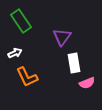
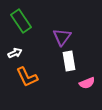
white rectangle: moved 5 px left, 2 px up
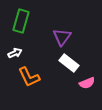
green rectangle: rotated 50 degrees clockwise
white rectangle: moved 2 px down; rotated 42 degrees counterclockwise
orange L-shape: moved 2 px right
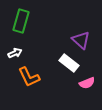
purple triangle: moved 19 px right, 3 px down; rotated 24 degrees counterclockwise
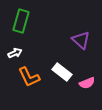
white rectangle: moved 7 px left, 9 px down
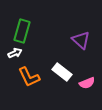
green rectangle: moved 1 px right, 10 px down
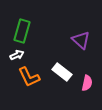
white arrow: moved 2 px right, 2 px down
pink semicircle: rotated 56 degrees counterclockwise
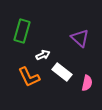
purple triangle: moved 1 px left, 2 px up
white arrow: moved 26 px right
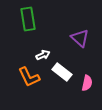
green rectangle: moved 6 px right, 12 px up; rotated 25 degrees counterclockwise
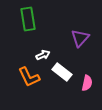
purple triangle: rotated 30 degrees clockwise
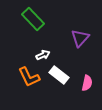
green rectangle: moved 5 px right; rotated 35 degrees counterclockwise
white rectangle: moved 3 px left, 3 px down
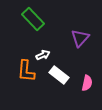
orange L-shape: moved 3 px left, 6 px up; rotated 30 degrees clockwise
